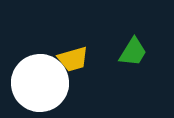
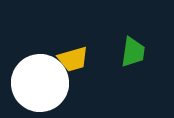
green trapezoid: rotated 24 degrees counterclockwise
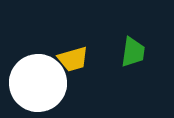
white circle: moved 2 px left
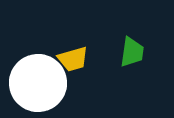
green trapezoid: moved 1 px left
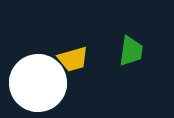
green trapezoid: moved 1 px left, 1 px up
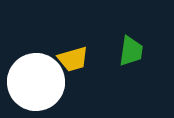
white circle: moved 2 px left, 1 px up
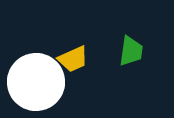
yellow trapezoid: rotated 8 degrees counterclockwise
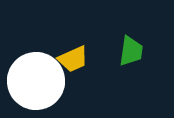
white circle: moved 1 px up
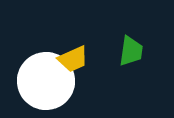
white circle: moved 10 px right
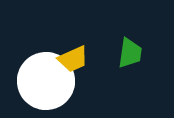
green trapezoid: moved 1 px left, 2 px down
